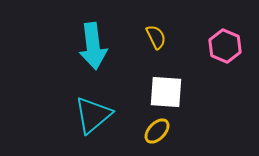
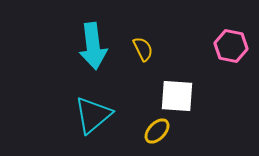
yellow semicircle: moved 13 px left, 12 px down
pink hexagon: moved 6 px right; rotated 12 degrees counterclockwise
white square: moved 11 px right, 4 px down
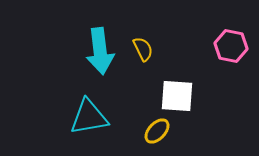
cyan arrow: moved 7 px right, 5 px down
cyan triangle: moved 4 px left, 2 px down; rotated 30 degrees clockwise
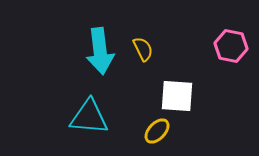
cyan triangle: rotated 15 degrees clockwise
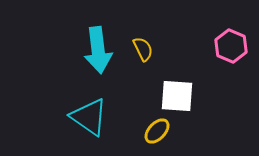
pink hexagon: rotated 12 degrees clockwise
cyan arrow: moved 2 px left, 1 px up
cyan triangle: rotated 30 degrees clockwise
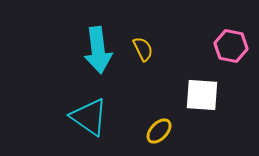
pink hexagon: rotated 12 degrees counterclockwise
white square: moved 25 px right, 1 px up
yellow ellipse: moved 2 px right
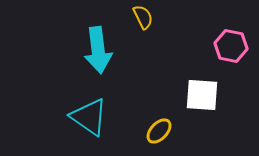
yellow semicircle: moved 32 px up
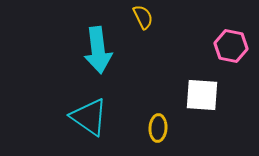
yellow ellipse: moved 1 px left, 3 px up; rotated 40 degrees counterclockwise
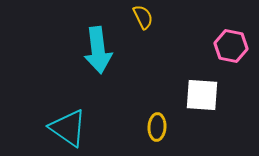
cyan triangle: moved 21 px left, 11 px down
yellow ellipse: moved 1 px left, 1 px up
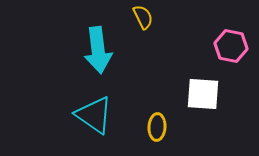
white square: moved 1 px right, 1 px up
cyan triangle: moved 26 px right, 13 px up
